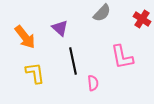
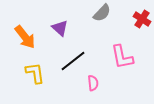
black line: rotated 64 degrees clockwise
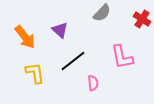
purple triangle: moved 2 px down
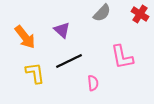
red cross: moved 2 px left, 5 px up
purple triangle: moved 2 px right
black line: moved 4 px left; rotated 12 degrees clockwise
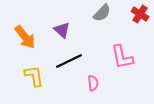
yellow L-shape: moved 1 px left, 3 px down
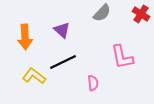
red cross: moved 1 px right
orange arrow: rotated 35 degrees clockwise
black line: moved 6 px left, 1 px down
yellow L-shape: rotated 45 degrees counterclockwise
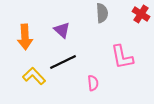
gray semicircle: rotated 48 degrees counterclockwise
yellow L-shape: rotated 10 degrees clockwise
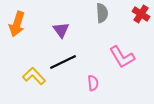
purple triangle: moved 1 px left; rotated 12 degrees clockwise
orange arrow: moved 8 px left, 13 px up; rotated 20 degrees clockwise
pink L-shape: rotated 20 degrees counterclockwise
